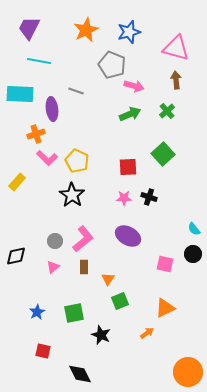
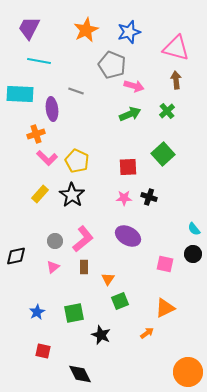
yellow rectangle at (17, 182): moved 23 px right, 12 px down
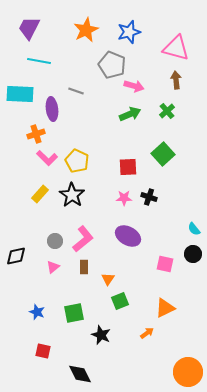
blue star at (37, 312): rotated 21 degrees counterclockwise
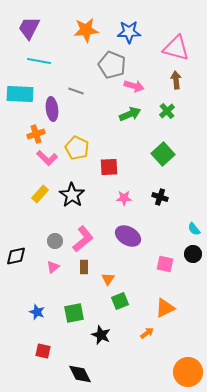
orange star at (86, 30): rotated 20 degrees clockwise
blue star at (129, 32): rotated 15 degrees clockwise
yellow pentagon at (77, 161): moved 13 px up
red square at (128, 167): moved 19 px left
black cross at (149, 197): moved 11 px right
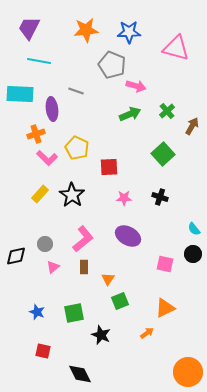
brown arrow at (176, 80): moved 16 px right, 46 px down; rotated 36 degrees clockwise
pink arrow at (134, 86): moved 2 px right
gray circle at (55, 241): moved 10 px left, 3 px down
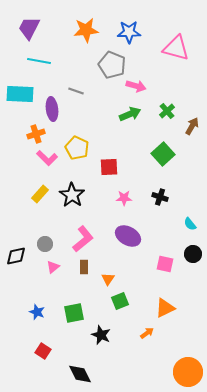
cyan semicircle at (194, 229): moved 4 px left, 5 px up
red square at (43, 351): rotated 21 degrees clockwise
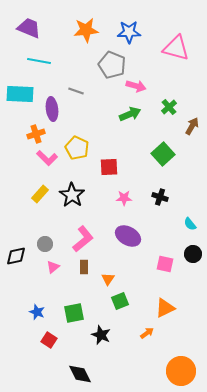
purple trapezoid at (29, 28): rotated 85 degrees clockwise
green cross at (167, 111): moved 2 px right, 4 px up
red square at (43, 351): moved 6 px right, 11 px up
orange circle at (188, 372): moved 7 px left, 1 px up
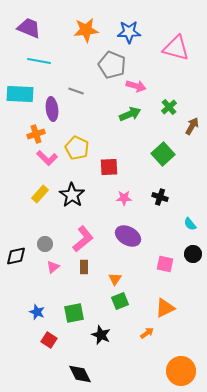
orange triangle at (108, 279): moved 7 px right
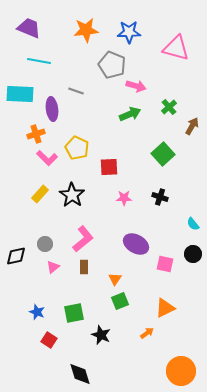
cyan semicircle at (190, 224): moved 3 px right
purple ellipse at (128, 236): moved 8 px right, 8 px down
black diamond at (80, 374): rotated 10 degrees clockwise
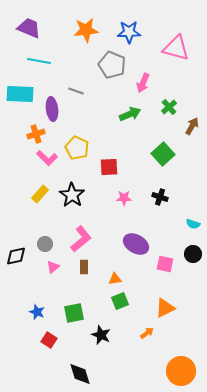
pink arrow at (136, 86): moved 7 px right, 3 px up; rotated 96 degrees clockwise
cyan semicircle at (193, 224): rotated 32 degrees counterclockwise
pink L-shape at (83, 239): moved 2 px left
orange triangle at (115, 279): rotated 48 degrees clockwise
